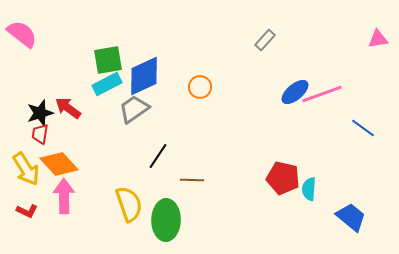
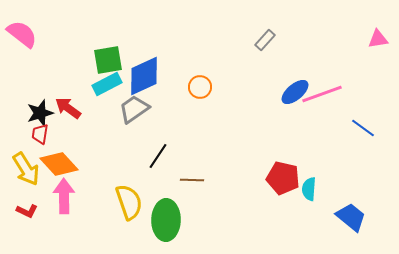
yellow semicircle: moved 2 px up
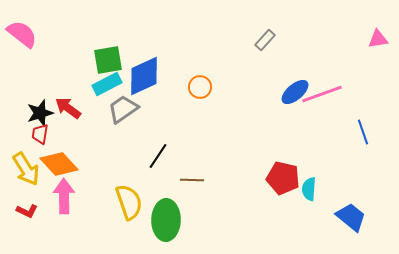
gray trapezoid: moved 11 px left
blue line: moved 4 px down; rotated 35 degrees clockwise
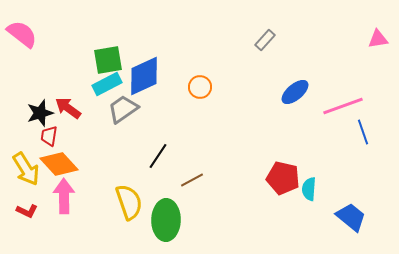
pink line: moved 21 px right, 12 px down
red trapezoid: moved 9 px right, 2 px down
brown line: rotated 30 degrees counterclockwise
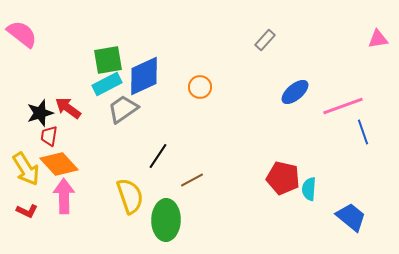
yellow semicircle: moved 1 px right, 6 px up
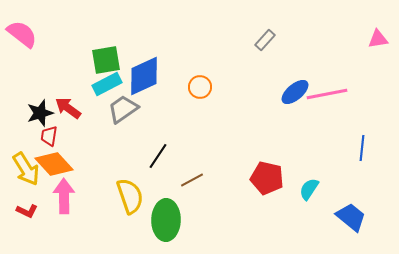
green square: moved 2 px left
pink line: moved 16 px left, 12 px up; rotated 9 degrees clockwise
blue line: moved 1 px left, 16 px down; rotated 25 degrees clockwise
orange diamond: moved 5 px left
red pentagon: moved 16 px left
cyan semicircle: rotated 30 degrees clockwise
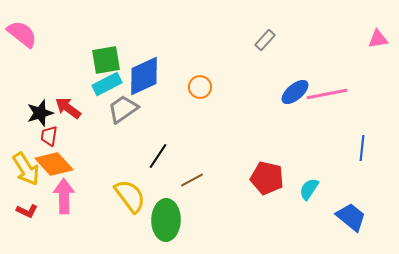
yellow semicircle: rotated 18 degrees counterclockwise
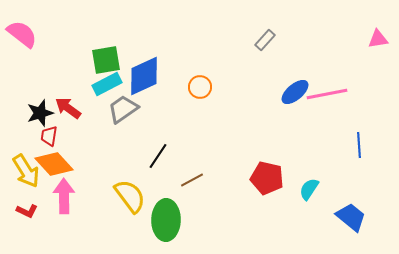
blue line: moved 3 px left, 3 px up; rotated 10 degrees counterclockwise
yellow arrow: moved 2 px down
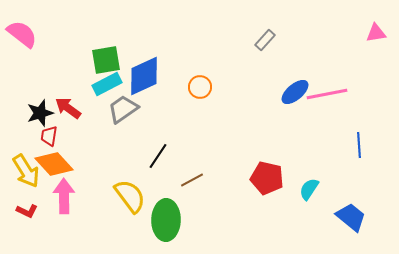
pink triangle: moved 2 px left, 6 px up
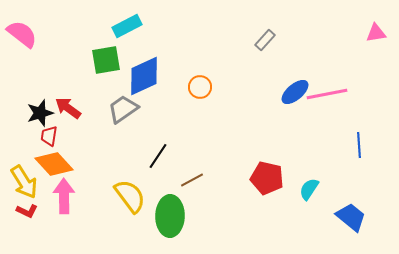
cyan rectangle: moved 20 px right, 58 px up
yellow arrow: moved 2 px left, 11 px down
green ellipse: moved 4 px right, 4 px up
